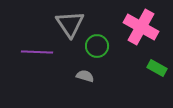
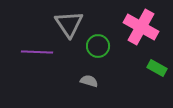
gray triangle: moved 1 px left
green circle: moved 1 px right
gray semicircle: moved 4 px right, 5 px down
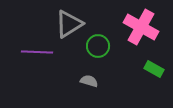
gray triangle: rotated 32 degrees clockwise
green rectangle: moved 3 px left, 1 px down
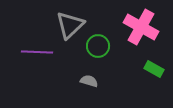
gray triangle: moved 1 px right, 1 px down; rotated 12 degrees counterclockwise
